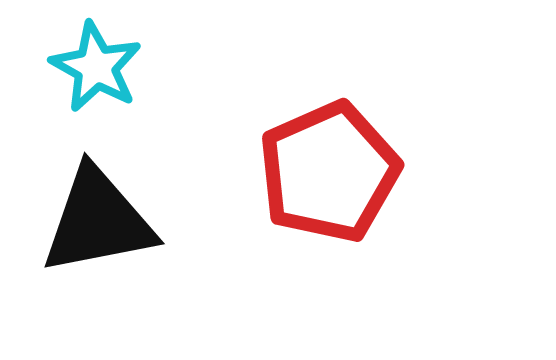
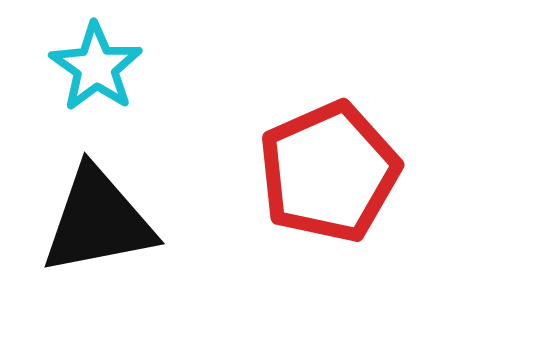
cyan star: rotated 6 degrees clockwise
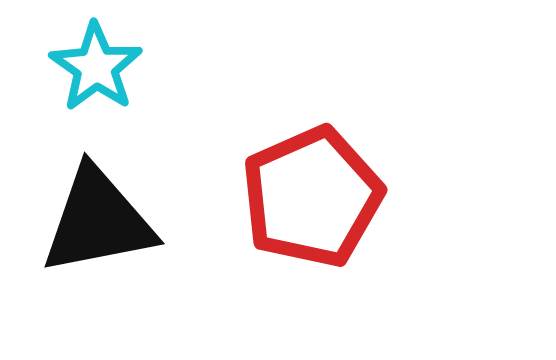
red pentagon: moved 17 px left, 25 px down
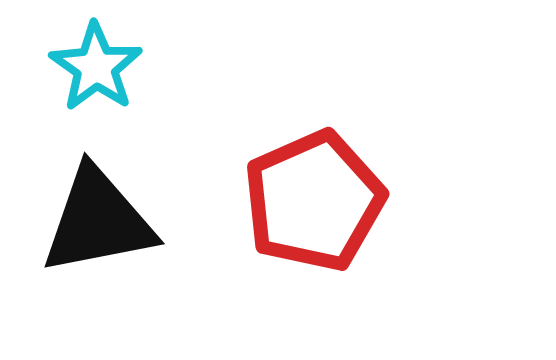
red pentagon: moved 2 px right, 4 px down
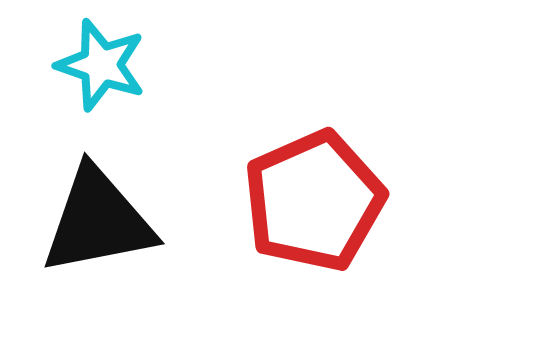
cyan star: moved 5 px right, 2 px up; rotated 16 degrees counterclockwise
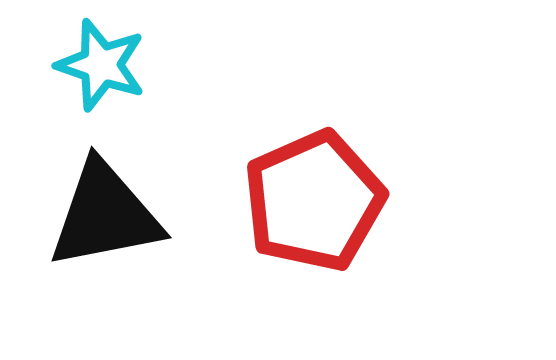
black triangle: moved 7 px right, 6 px up
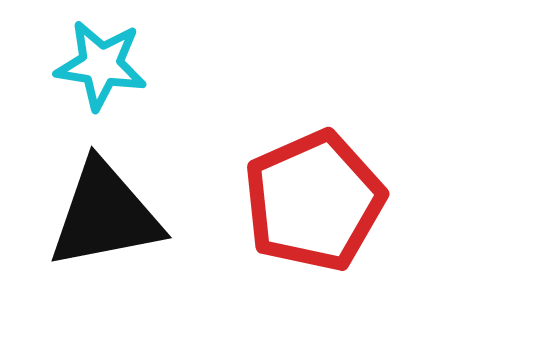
cyan star: rotated 10 degrees counterclockwise
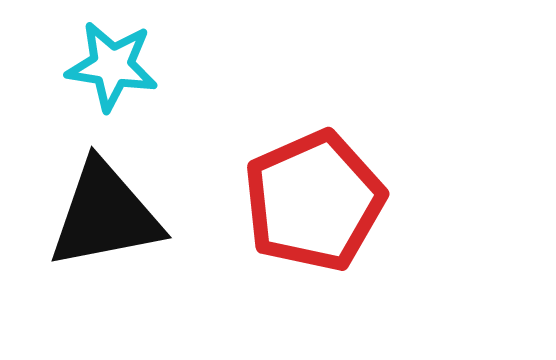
cyan star: moved 11 px right, 1 px down
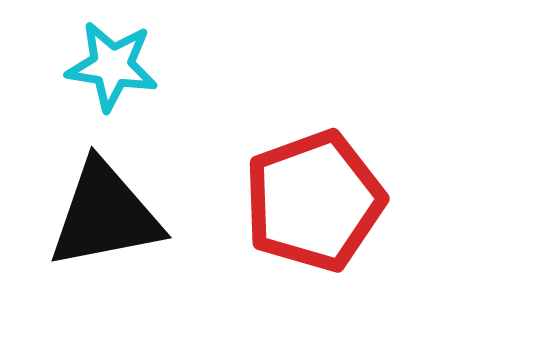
red pentagon: rotated 4 degrees clockwise
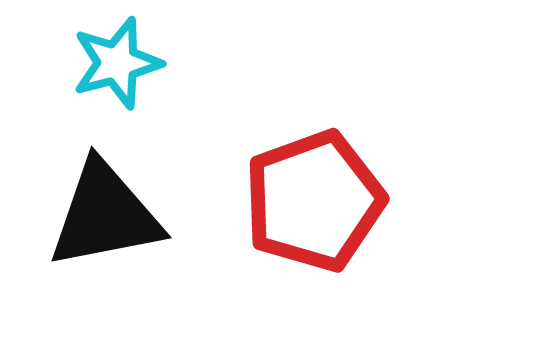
cyan star: moved 5 px right, 3 px up; rotated 24 degrees counterclockwise
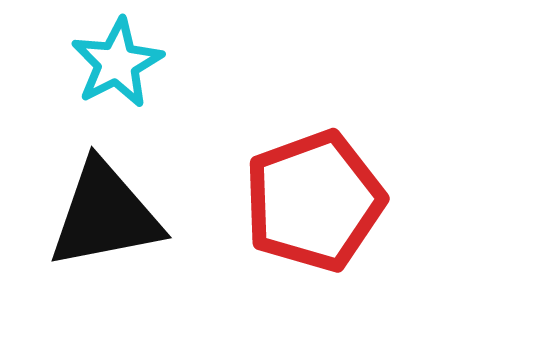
cyan star: rotated 12 degrees counterclockwise
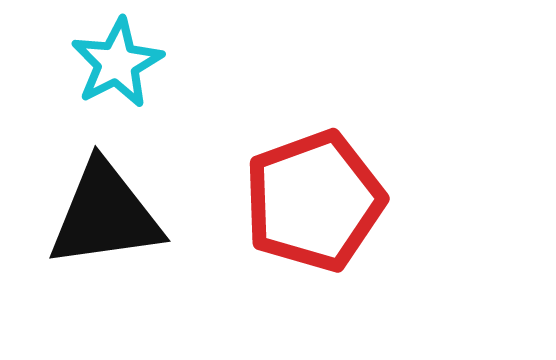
black triangle: rotated 3 degrees clockwise
